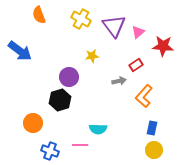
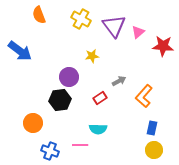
red rectangle: moved 36 px left, 33 px down
gray arrow: rotated 16 degrees counterclockwise
black hexagon: rotated 10 degrees clockwise
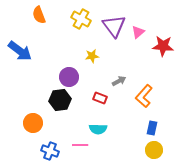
red rectangle: rotated 56 degrees clockwise
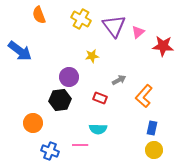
gray arrow: moved 1 px up
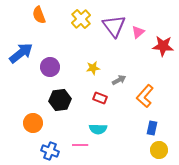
yellow cross: rotated 18 degrees clockwise
blue arrow: moved 1 px right, 2 px down; rotated 75 degrees counterclockwise
yellow star: moved 1 px right, 12 px down
purple circle: moved 19 px left, 10 px up
orange L-shape: moved 1 px right
yellow circle: moved 5 px right
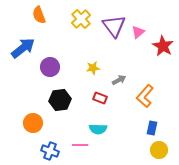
red star: rotated 25 degrees clockwise
blue arrow: moved 2 px right, 5 px up
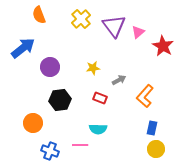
yellow circle: moved 3 px left, 1 px up
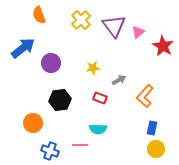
yellow cross: moved 1 px down
purple circle: moved 1 px right, 4 px up
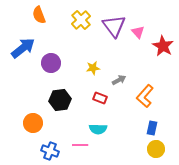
pink triangle: rotated 32 degrees counterclockwise
